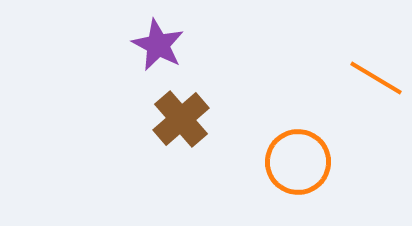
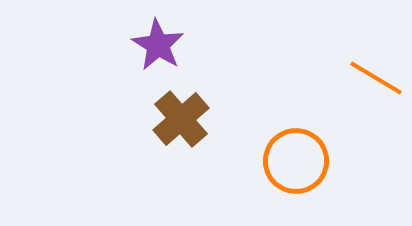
purple star: rotated 4 degrees clockwise
orange circle: moved 2 px left, 1 px up
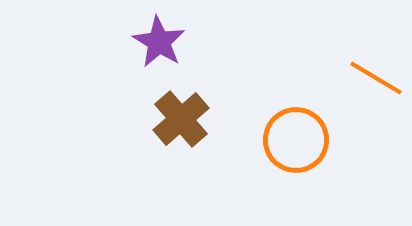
purple star: moved 1 px right, 3 px up
orange circle: moved 21 px up
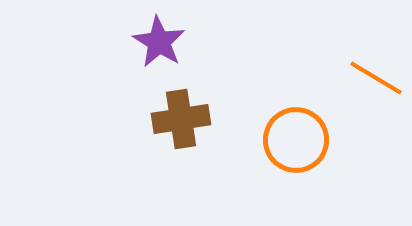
brown cross: rotated 32 degrees clockwise
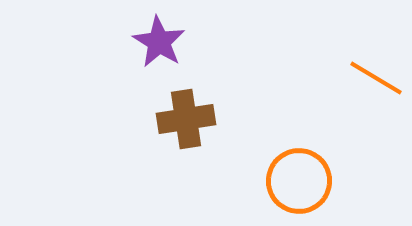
brown cross: moved 5 px right
orange circle: moved 3 px right, 41 px down
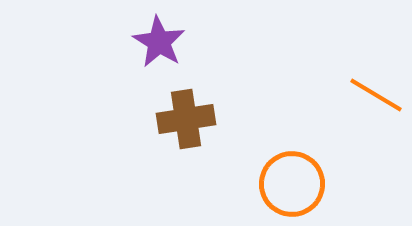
orange line: moved 17 px down
orange circle: moved 7 px left, 3 px down
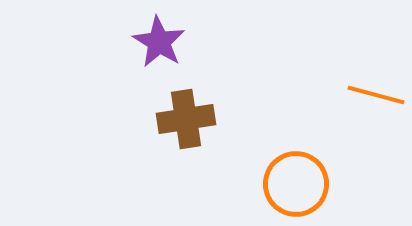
orange line: rotated 16 degrees counterclockwise
orange circle: moved 4 px right
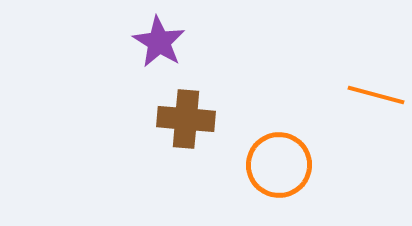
brown cross: rotated 14 degrees clockwise
orange circle: moved 17 px left, 19 px up
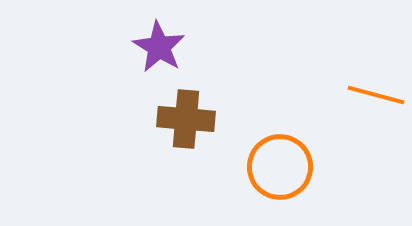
purple star: moved 5 px down
orange circle: moved 1 px right, 2 px down
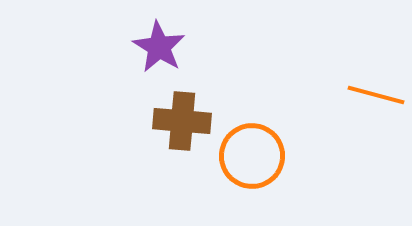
brown cross: moved 4 px left, 2 px down
orange circle: moved 28 px left, 11 px up
